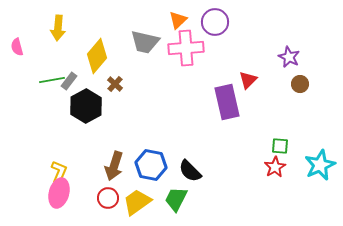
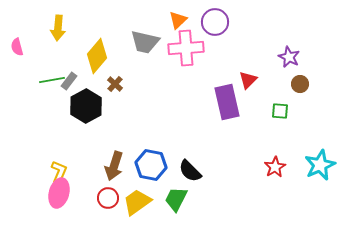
green square: moved 35 px up
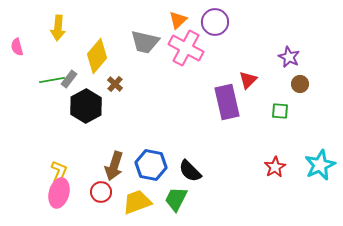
pink cross: rotated 32 degrees clockwise
gray rectangle: moved 2 px up
red circle: moved 7 px left, 6 px up
yellow trapezoid: rotated 16 degrees clockwise
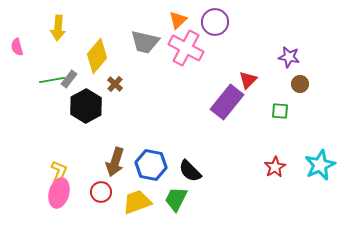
purple star: rotated 15 degrees counterclockwise
purple rectangle: rotated 52 degrees clockwise
brown arrow: moved 1 px right, 4 px up
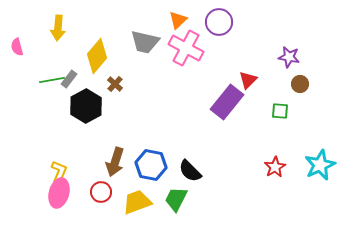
purple circle: moved 4 px right
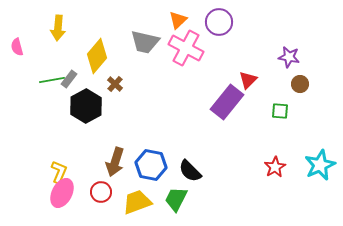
pink ellipse: moved 3 px right; rotated 12 degrees clockwise
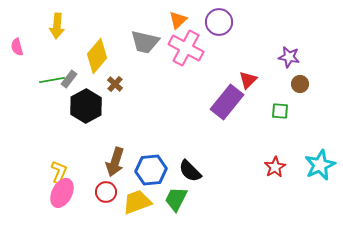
yellow arrow: moved 1 px left, 2 px up
blue hexagon: moved 5 px down; rotated 16 degrees counterclockwise
red circle: moved 5 px right
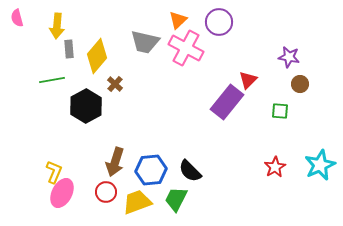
pink semicircle: moved 29 px up
gray rectangle: moved 30 px up; rotated 42 degrees counterclockwise
yellow L-shape: moved 5 px left
